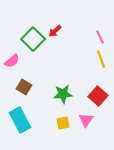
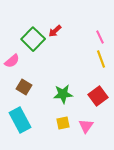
red square: rotated 12 degrees clockwise
pink triangle: moved 6 px down
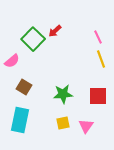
pink line: moved 2 px left
red square: rotated 36 degrees clockwise
cyan rectangle: rotated 40 degrees clockwise
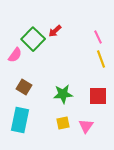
pink semicircle: moved 3 px right, 6 px up; rotated 14 degrees counterclockwise
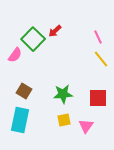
yellow line: rotated 18 degrees counterclockwise
brown square: moved 4 px down
red square: moved 2 px down
yellow square: moved 1 px right, 3 px up
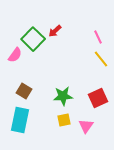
green star: moved 2 px down
red square: rotated 24 degrees counterclockwise
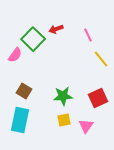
red arrow: moved 1 px right, 2 px up; rotated 24 degrees clockwise
pink line: moved 10 px left, 2 px up
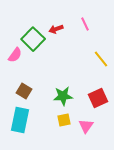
pink line: moved 3 px left, 11 px up
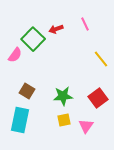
brown square: moved 3 px right
red square: rotated 12 degrees counterclockwise
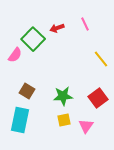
red arrow: moved 1 px right, 1 px up
